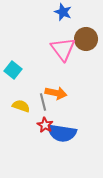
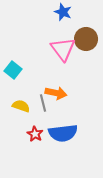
gray line: moved 1 px down
red star: moved 10 px left, 9 px down
blue semicircle: moved 1 px right; rotated 16 degrees counterclockwise
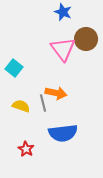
cyan square: moved 1 px right, 2 px up
red star: moved 9 px left, 15 px down
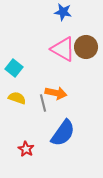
blue star: rotated 12 degrees counterclockwise
brown circle: moved 8 px down
pink triangle: rotated 24 degrees counterclockwise
yellow semicircle: moved 4 px left, 8 px up
blue semicircle: rotated 48 degrees counterclockwise
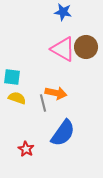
cyan square: moved 2 px left, 9 px down; rotated 30 degrees counterclockwise
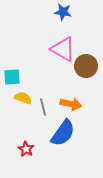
brown circle: moved 19 px down
cyan square: rotated 12 degrees counterclockwise
orange arrow: moved 15 px right, 11 px down
yellow semicircle: moved 6 px right
gray line: moved 4 px down
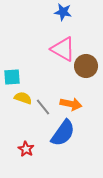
gray line: rotated 24 degrees counterclockwise
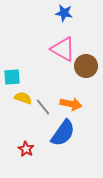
blue star: moved 1 px right, 1 px down
